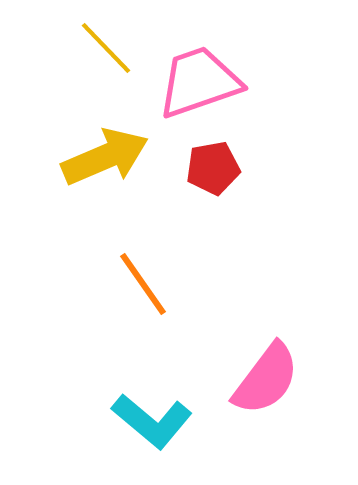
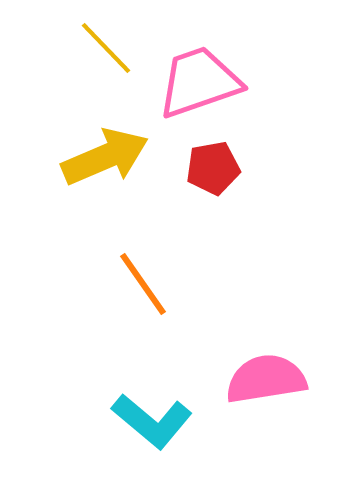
pink semicircle: rotated 136 degrees counterclockwise
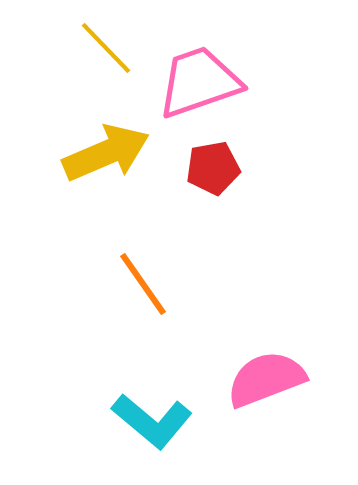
yellow arrow: moved 1 px right, 4 px up
pink semicircle: rotated 12 degrees counterclockwise
